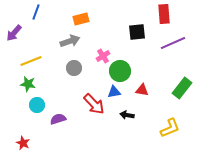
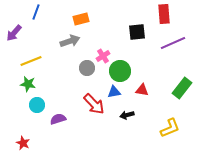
gray circle: moved 13 px right
black arrow: rotated 24 degrees counterclockwise
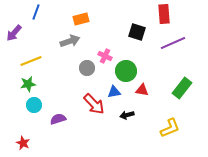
black square: rotated 24 degrees clockwise
pink cross: moved 2 px right; rotated 32 degrees counterclockwise
green circle: moved 6 px right
green star: rotated 21 degrees counterclockwise
cyan circle: moved 3 px left
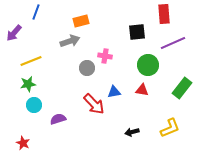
orange rectangle: moved 2 px down
black square: rotated 24 degrees counterclockwise
pink cross: rotated 16 degrees counterclockwise
green circle: moved 22 px right, 6 px up
black arrow: moved 5 px right, 17 px down
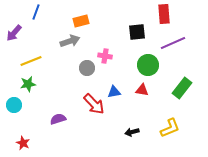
cyan circle: moved 20 px left
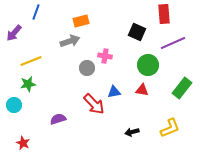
black square: rotated 30 degrees clockwise
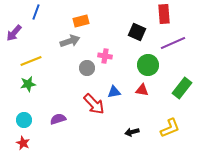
cyan circle: moved 10 px right, 15 px down
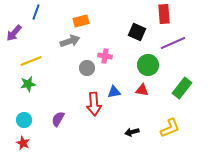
red arrow: rotated 40 degrees clockwise
purple semicircle: rotated 42 degrees counterclockwise
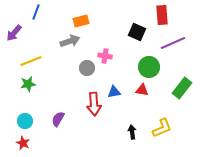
red rectangle: moved 2 px left, 1 px down
green circle: moved 1 px right, 2 px down
cyan circle: moved 1 px right, 1 px down
yellow L-shape: moved 8 px left
black arrow: rotated 96 degrees clockwise
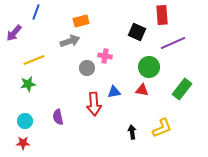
yellow line: moved 3 px right, 1 px up
green rectangle: moved 1 px down
purple semicircle: moved 2 px up; rotated 42 degrees counterclockwise
red star: rotated 24 degrees counterclockwise
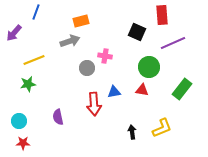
cyan circle: moved 6 px left
